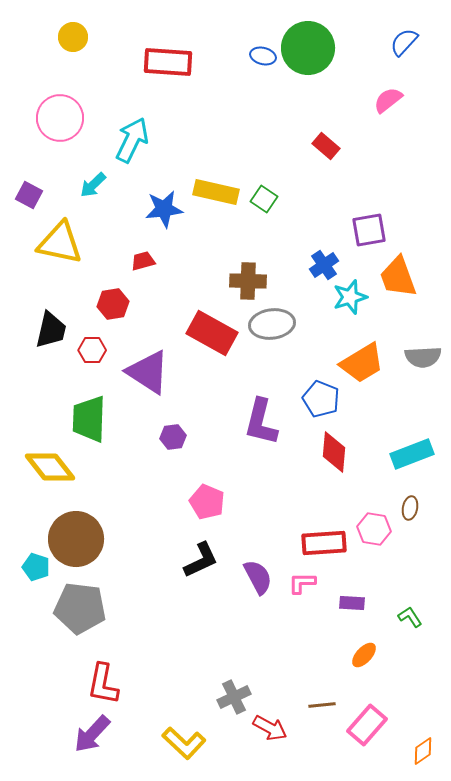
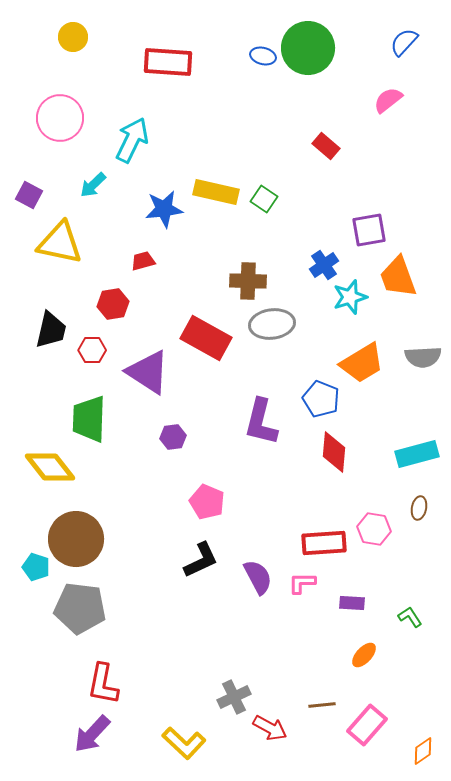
red rectangle at (212, 333): moved 6 px left, 5 px down
cyan rectangle at (412, 454): moved 5 px right; rotated 6 degrees clockwise
brown ellipse at (410, 508): moved 9 px right
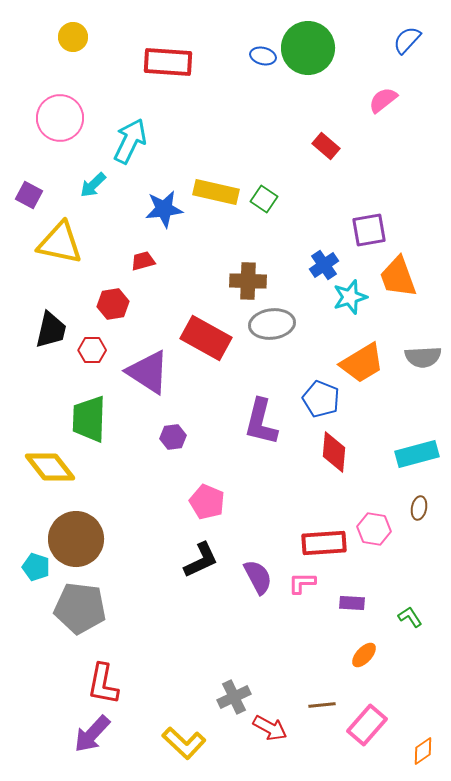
blue semicircle at (404, 42): moved 3 px right, 2 px up
pink semicircle at (388, 100): moved 5 px left
cyan arrow at (132, 140): moved 2 px left, 1 px down
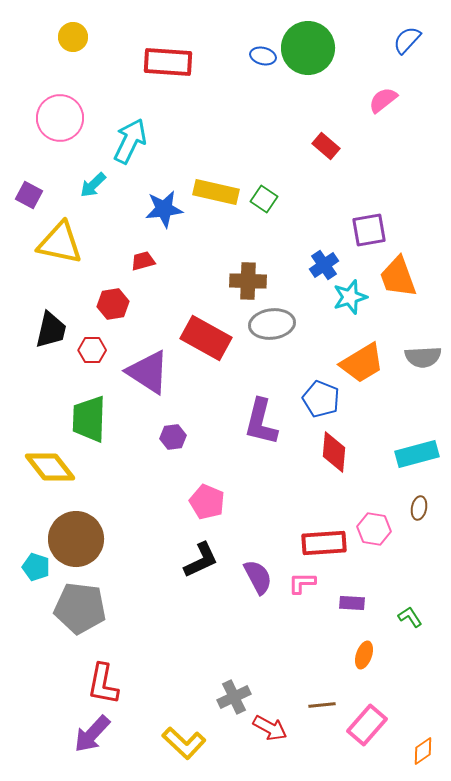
orange ellipse at (364, 655): rotated 24 degrees counterclockwise
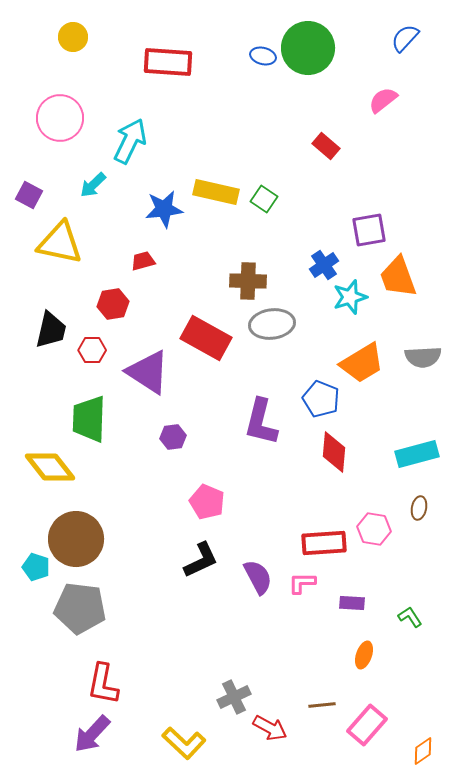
blue semicircle at (407, 40): moved 2 px left, 2 px up
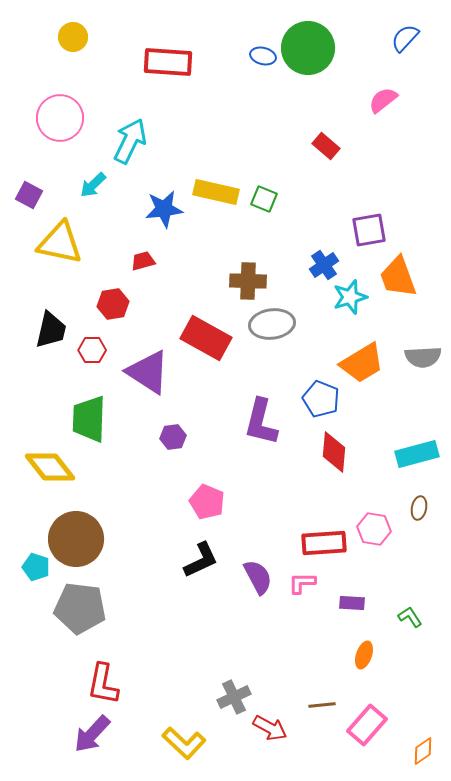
green square at (264, 199): rotated 12 degrees counterclockwise
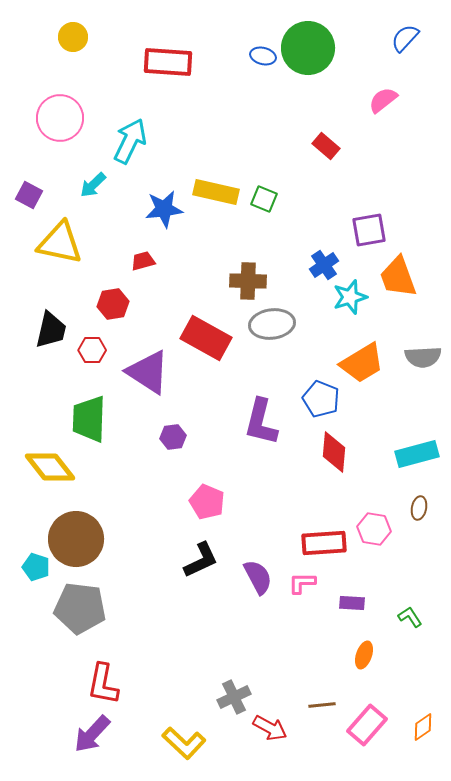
orange diamond at (423, 751): moved 24 px up
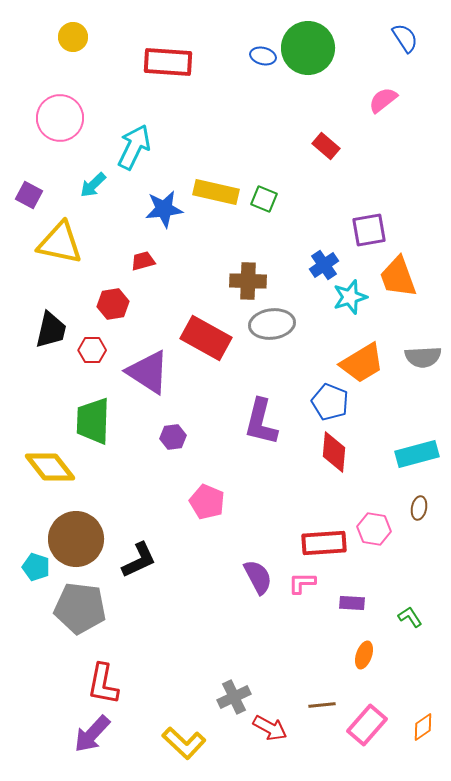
blue semicircle at (405, 38): rotated 104 degrees clockwise
cyan arrow at (130, 141): moved 4 px right, 6 px down
blue pentagon at (321, 399): moved 9 px right, 3 px down
green trapezoid at (89, 419): moved 4 px right, 2 px down
black L-shape at (201, 560): moved 62 px left
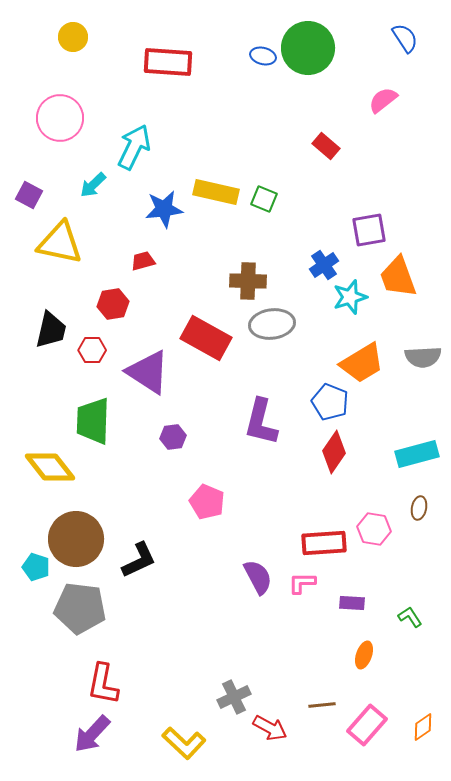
red diamond at (334, 452): rotated 30 degrees clockwise
